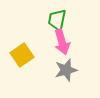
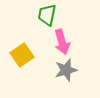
green trapezoid: moved 10 px left, 5 px up
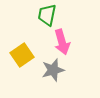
gray star: moved 13 px left
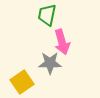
yellow square: moved 27 px down
gray star: moved 3 px left, 7 px up; rotated 15 degrees clockwise
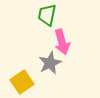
gray star: rotated 25 degrees counterclockwise
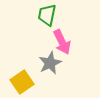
pink arrow: rotated 10 degrees counterclockwise
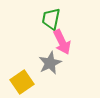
green trapezoid: moved 4 px right, 4 px down
